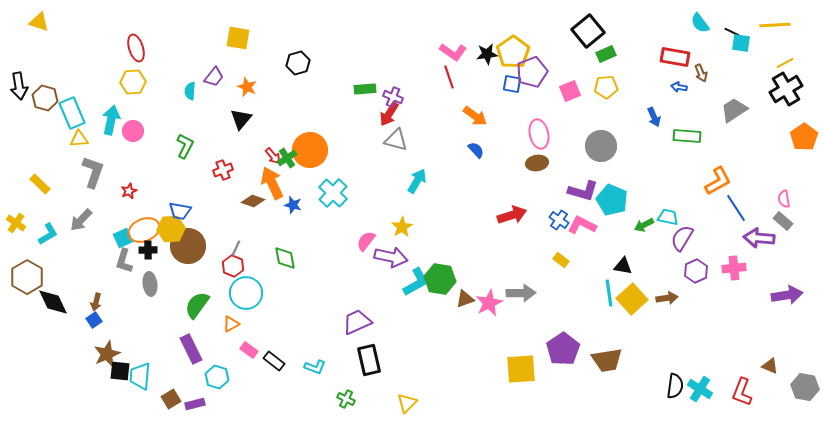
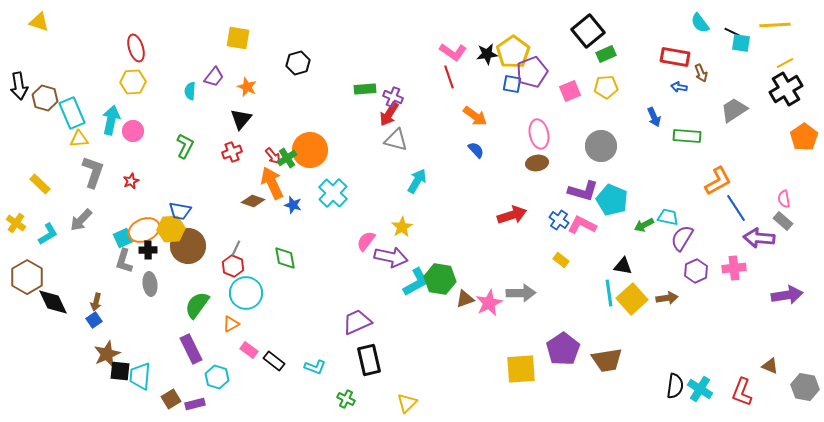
red cross at (223, 170): moved 9 px right, 18 px up
red star at (129, 191): moved 2 px right, 10 px up
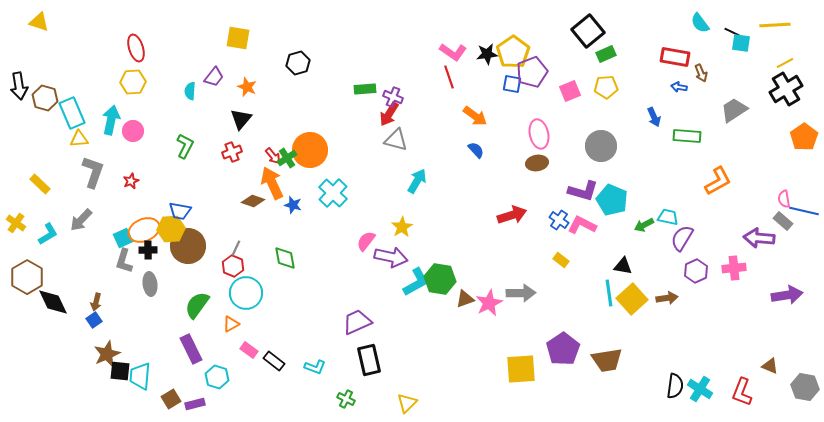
blue line at (736, 208): moved 68 px right, 3 px down; rotated 44 degrees counterclockwise
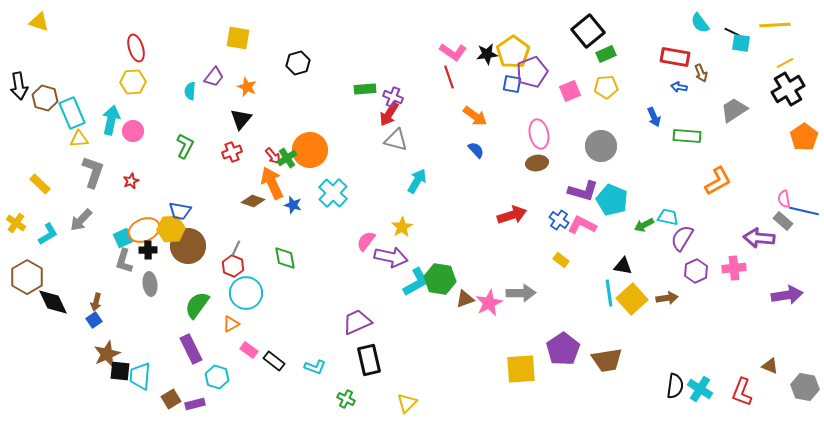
black cross at (786, 89): moved 2 px right
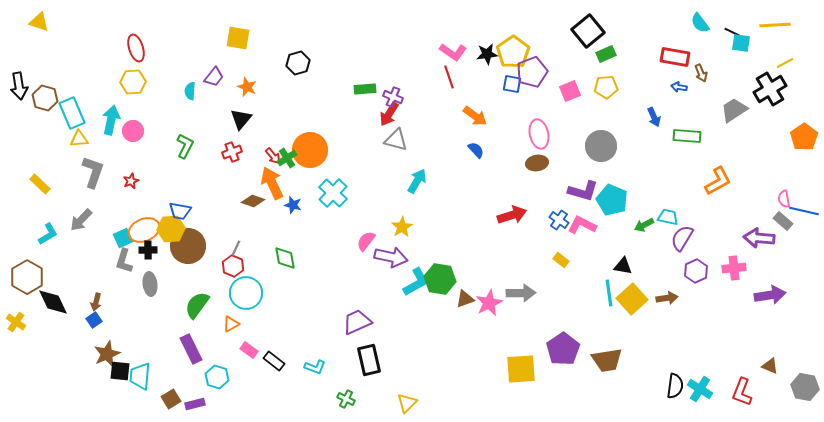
black cross at (788, 89): moved 18 px left
yellow cross at (16, 223): moved 99 px down
purple arrow at (787, 295): moved 17 px left
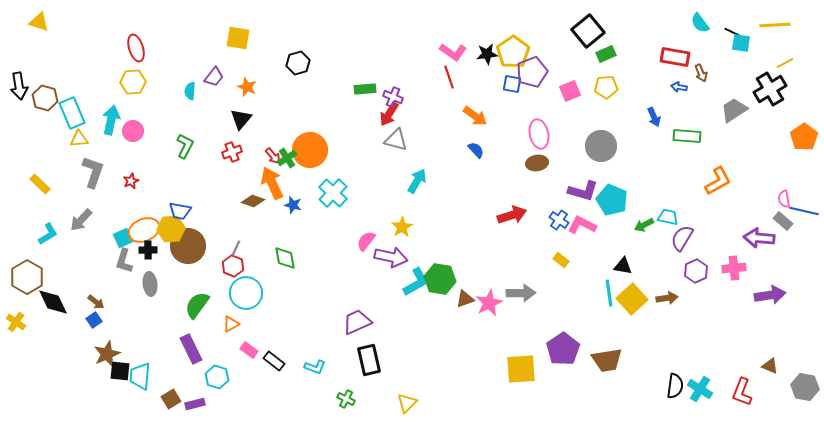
brown arrow at (96, 302): rotated 66 degrees counterclockwise
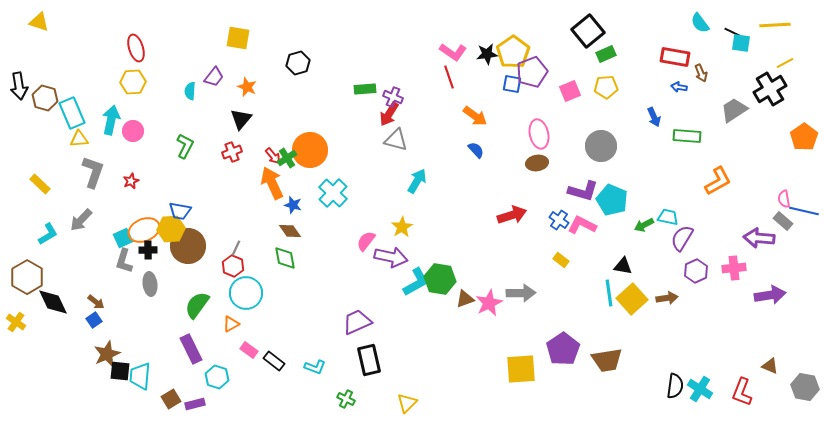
brown diamond at (253, 201): moved 37 px right, 30 px down; rotated 35 degrees clockwise
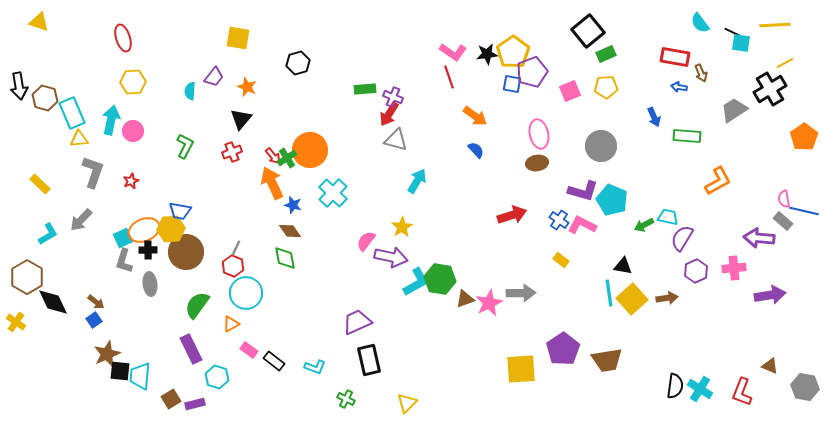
red ellipse at (136, 48): moved 13 px left, 10 px up
brown circle at (188, 246): moved 2 px left, 6 px down
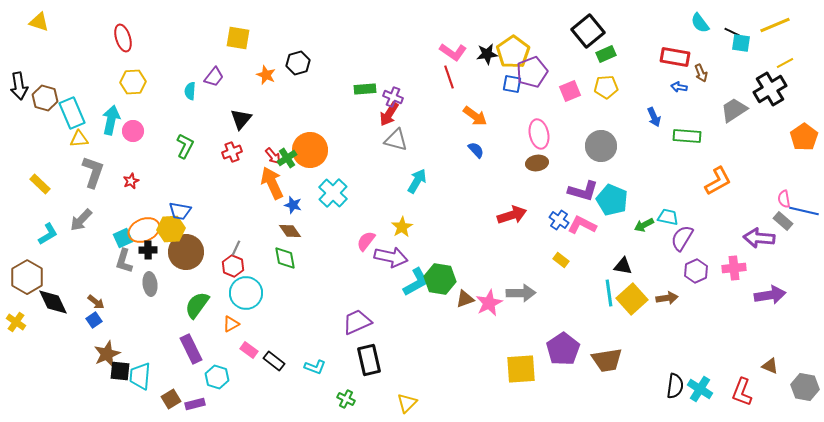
yellow line at (775, 25): rotated 20 degrees counterclockwise
orange star at (247, 87): moved 19 px right, 12 px up
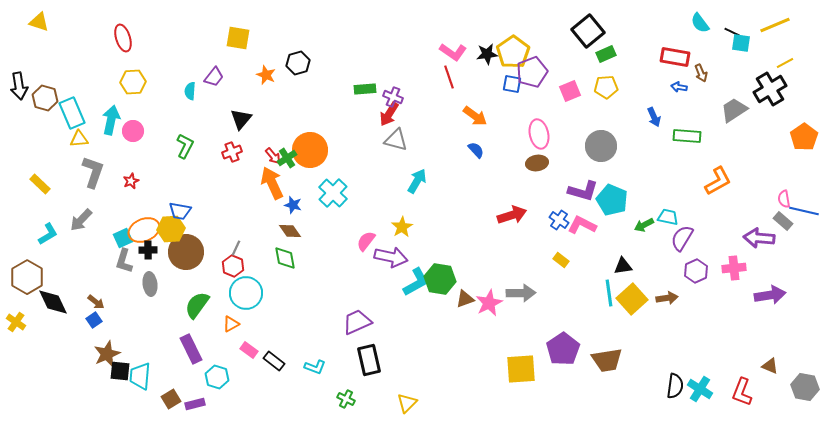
black triangle at (623, 266): rotated 18 degrees counterclockwise
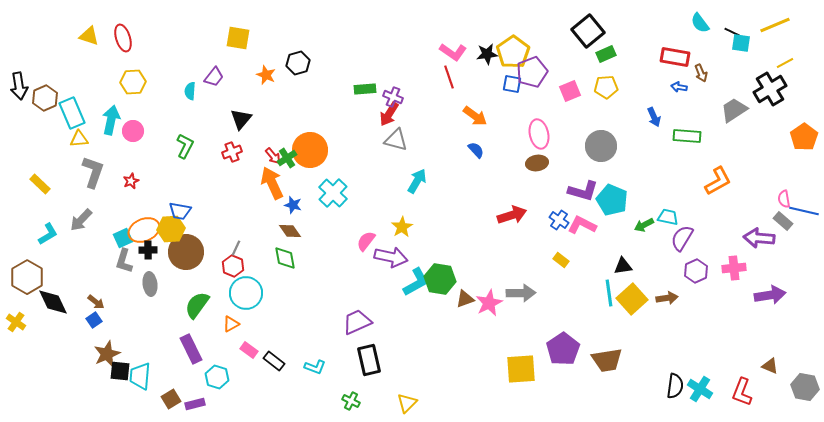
yellow triangle at (39, 22): moved 50 px right, 14 px down
brown hexagon at (45, 98): rotated 20 degrees clockwise
green cross at (346, 399): moved 5 px right, 2 px down
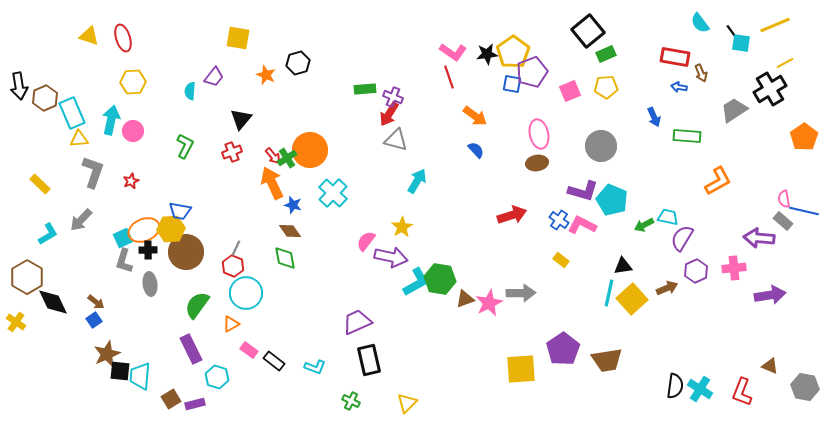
black line at (732, 32): rotated 28 degrees clockwise
cyan line at (609, 293): rotated 20 degrees clockwise
brown arrow at (667, 298): moved 10 px up; rotated 15 degrees counterclockwise
